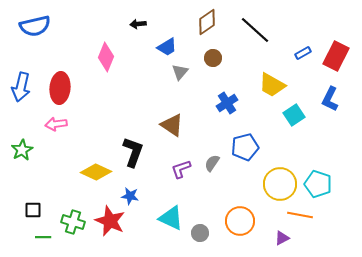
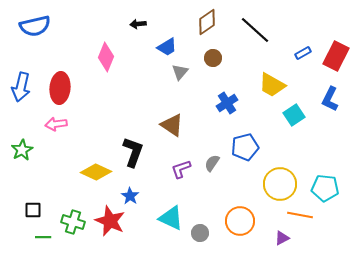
cyan pentagon: moved 7 px right, 4 px down; rotated 12 degrees counterclockwise
blue star: rotated 24 degrees clockwise
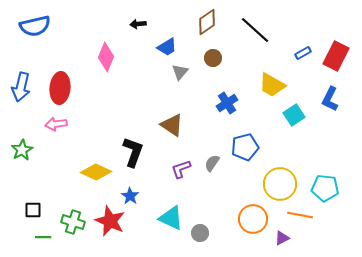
orange circle: moved 13 px right, 2 px up
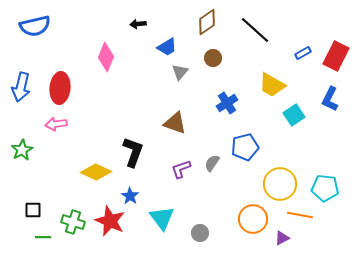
brown triangle: moved 3 px right, 2 px up; rotated 15 degrees counterclockwise
cyan triangle: moved 9 px left; rotated 28 degrees clockwise
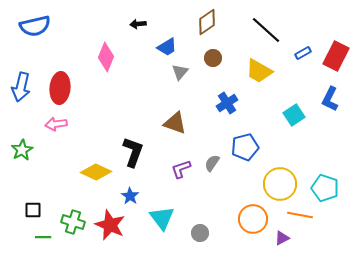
black line: moved 11 px right
yellow trapezoid: moved 13 px left, 14 px up
cyan pentagon: rotated 12 degrees clockwise
red star: moved 4 px down
